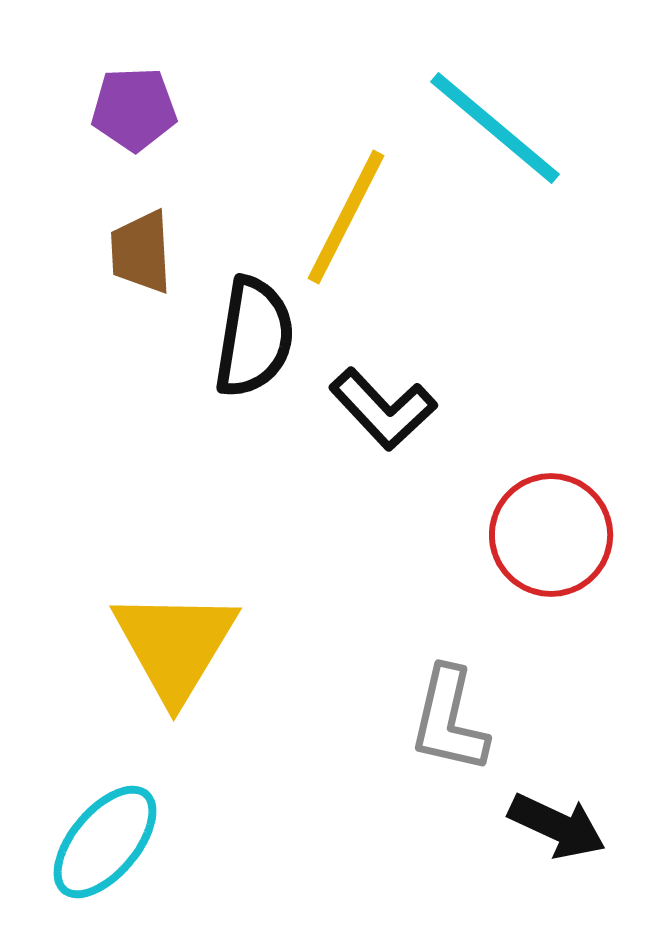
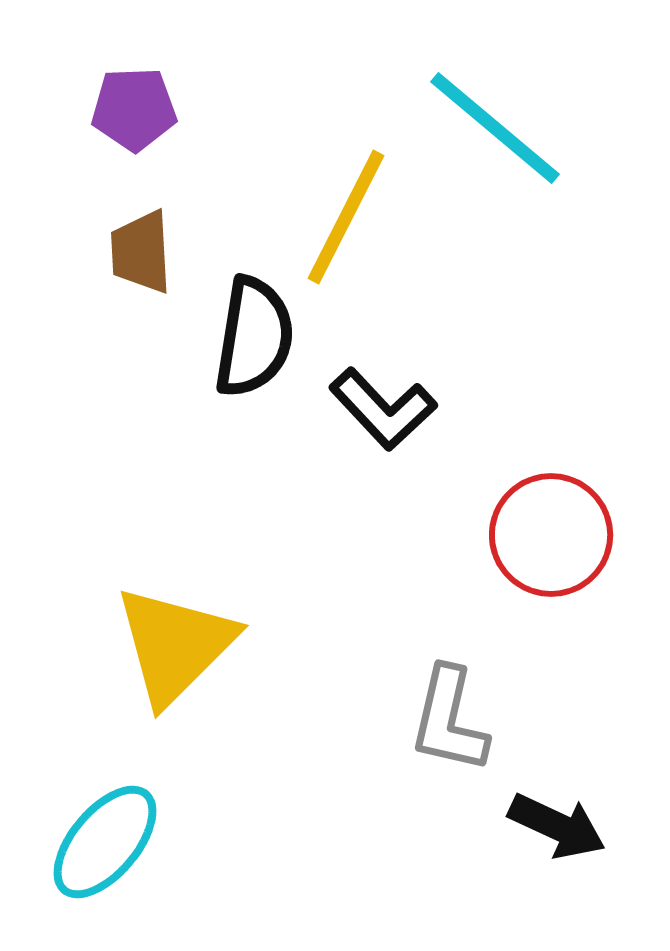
yellow triangle: rotated 14 degrees clockwise
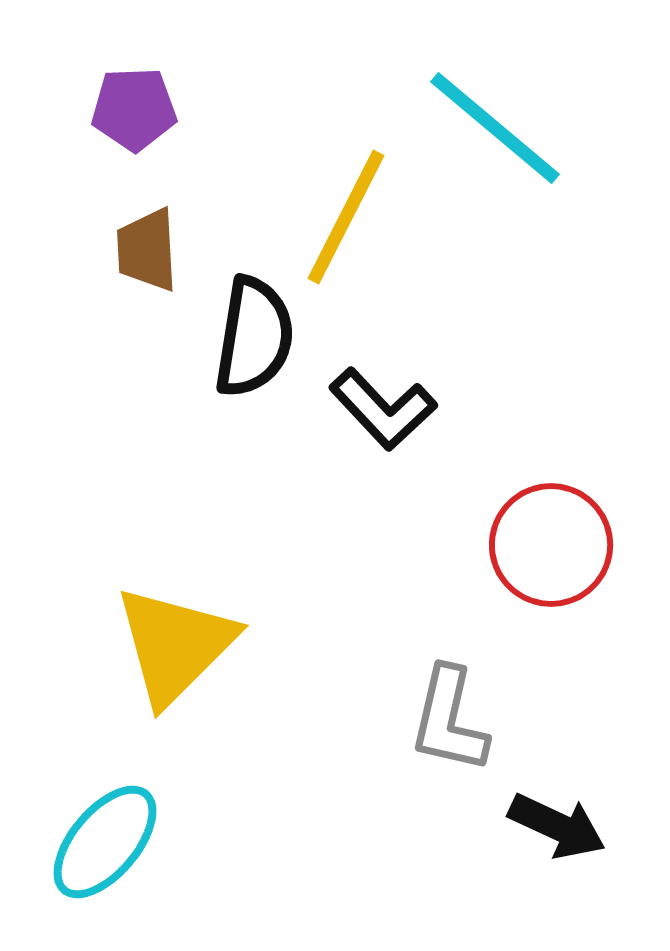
brown trapezoid: moved 6 px right, 2 px up
red circle: moved 10 px down
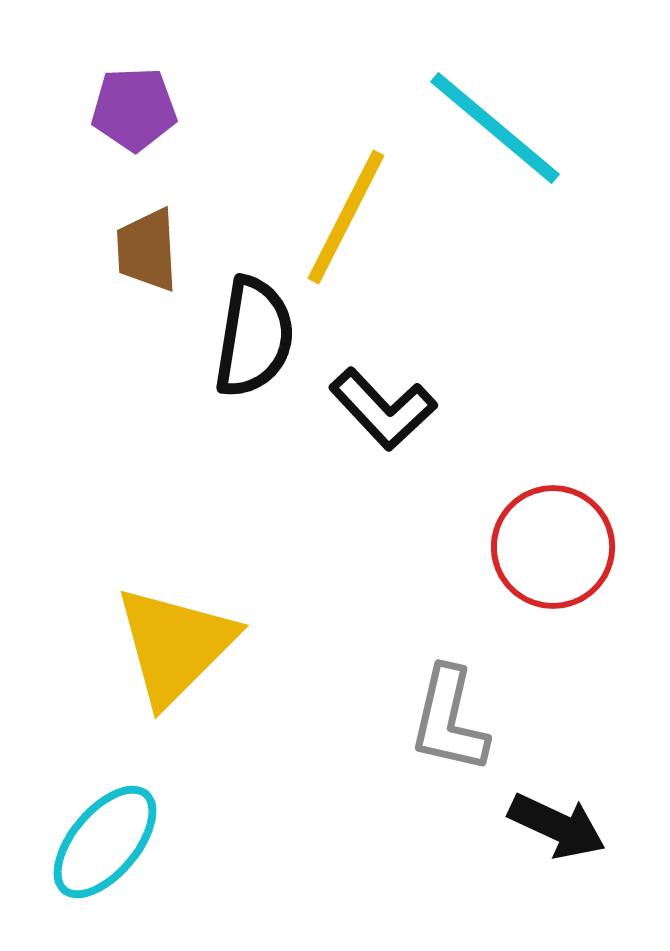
red circle: moved 2 px right, 2 px down
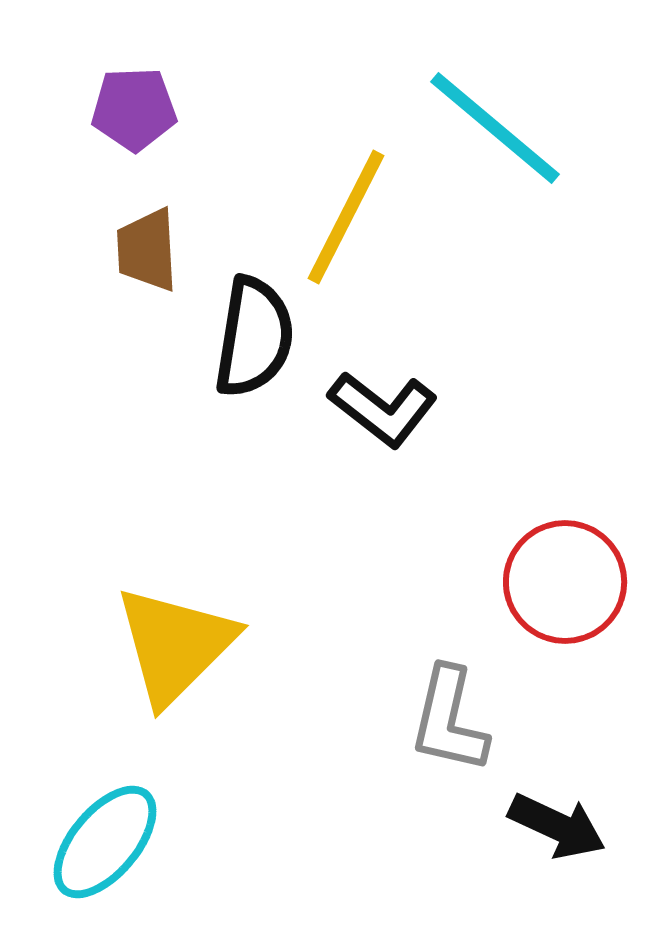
black L-shape: rotated 9 degrees counterclockwise
red circle: moved 12 px right, 35 px down
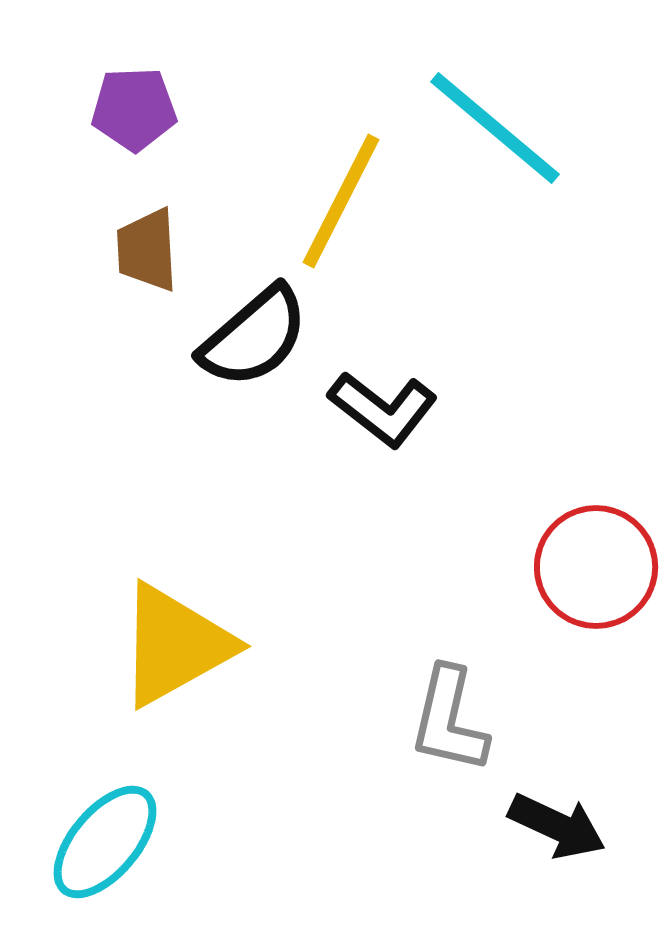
yellow line: moved 5 px left, 16 px up
black semicircle: rotated 40 degrees clockwise
red circle: moved 31 px right, 15 px up
yellow triangle: rotated 16 degrees clockwise
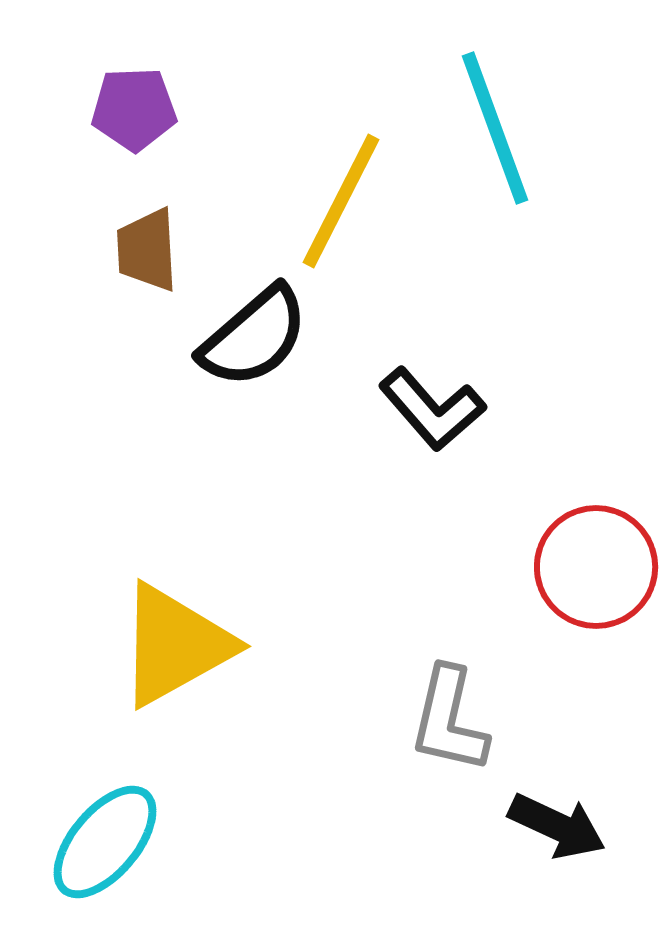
cyan line: rotated 30 degrees clockwise
black L-shape: moved 49 px right; rotated 11 degrees clockwise
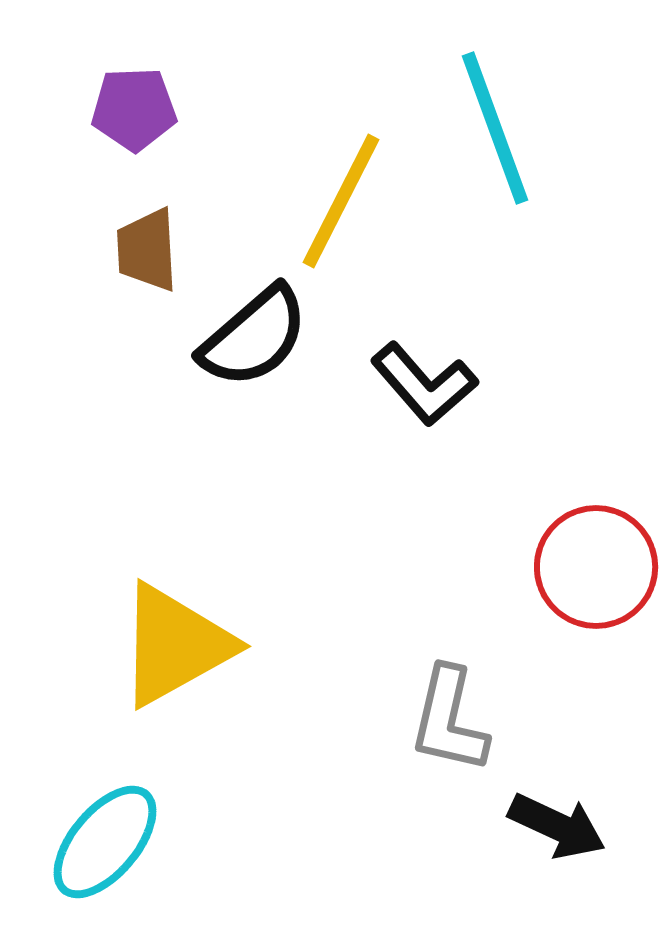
black L-shape: moved 8 px left, 25 px up
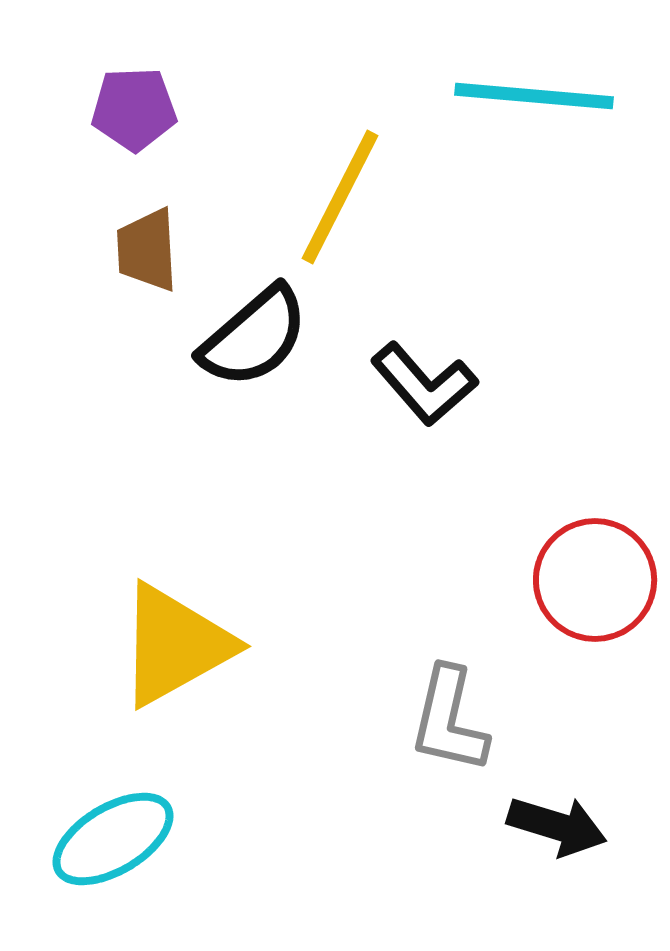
cyan line: moved 39 px right, 32 px up; rotated 65 degrees counterclockwise
yellow line: moved 1 px left, 4 px up
red circle: moved 1 px left, 13 px down
black arrow: rotated 8 degrees counterclockwise
cyan ellipse: moved 8 px right, 3 px up; rotated 19 degrees clockwise
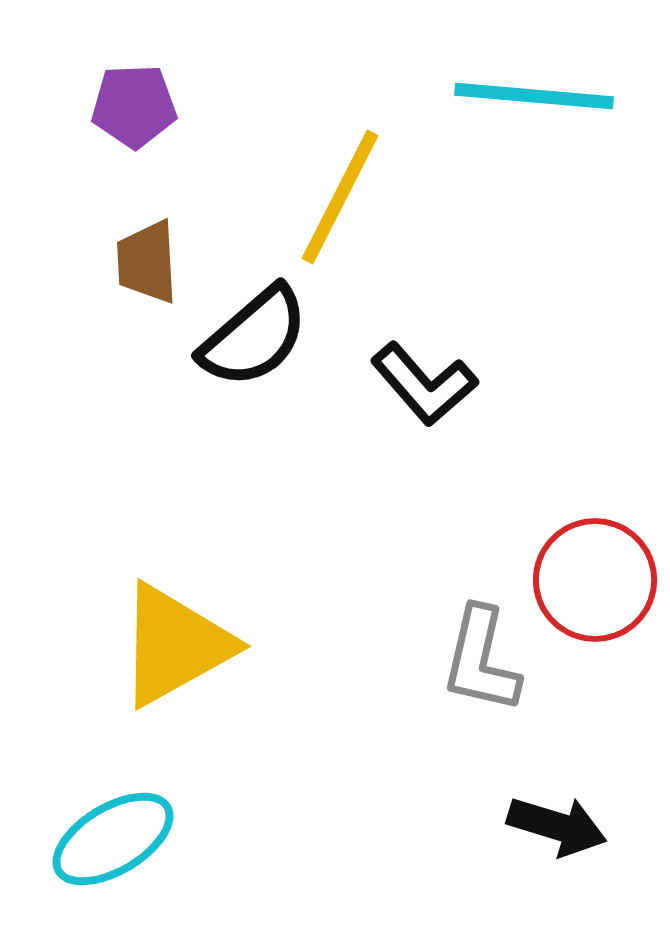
purple pentagon: moved 3 px up
brown trapezoid: moved 12 px down
gray L-shape: moved 32 px right, 60 px up
